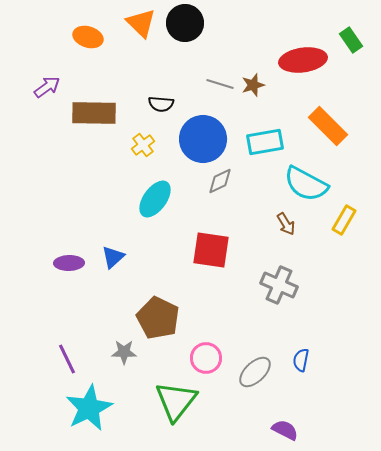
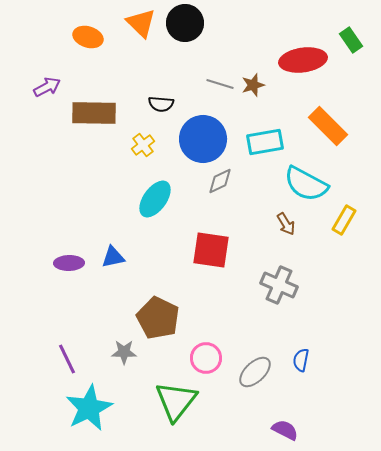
purple arrow: rotated 8 degrees clockwise
blue triangle: rotated 30 degrees clockwise
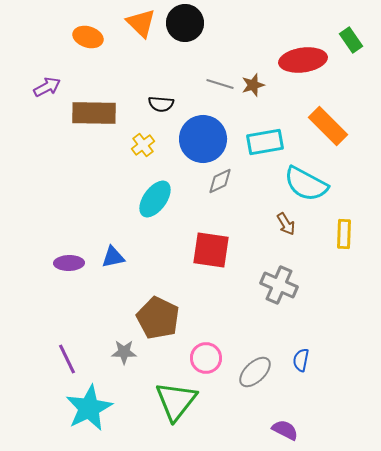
yellow rectangle: moved 14 px down; rotated 28 degrees counterclockwise
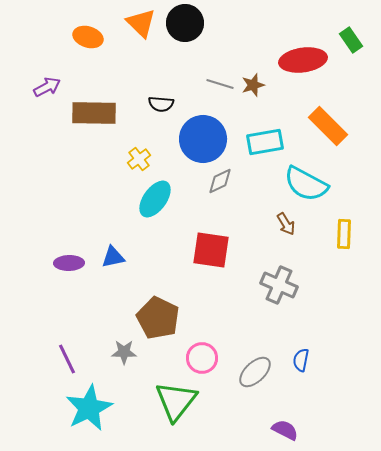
yellow cross: moved 4 px left, 14 px down
pink circle: moved 4 px left
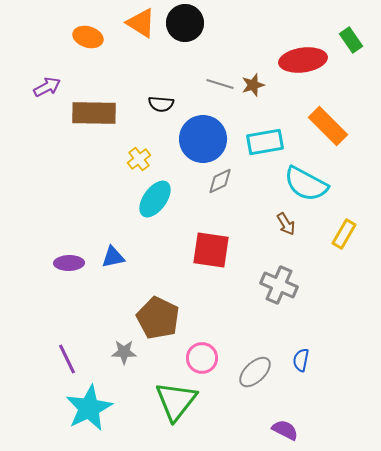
orange triangle: rotated 12 degrees counterclockwise
yellow rectangle: rotated 28 degrees clockwise
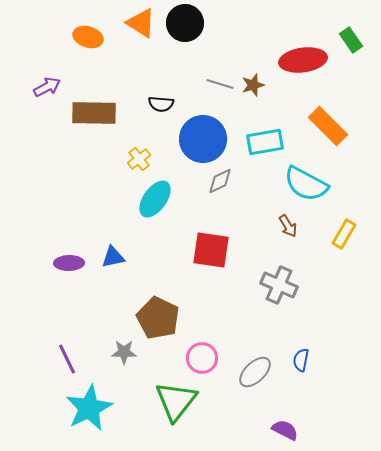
brown arrow: moved 2 px right, 2 px down
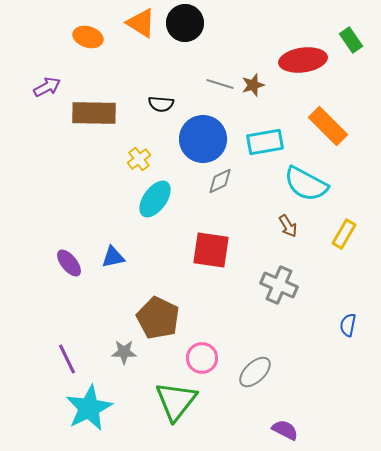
purple ellipse: rotated 52 degrees clockwise
blue semicircle: moved 47 px right, 35 px up
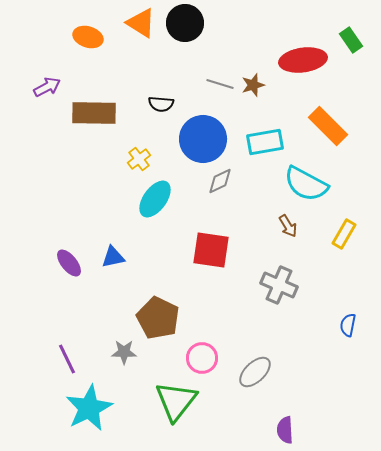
purple semicircle: rotated 120 degrees counterclockwise
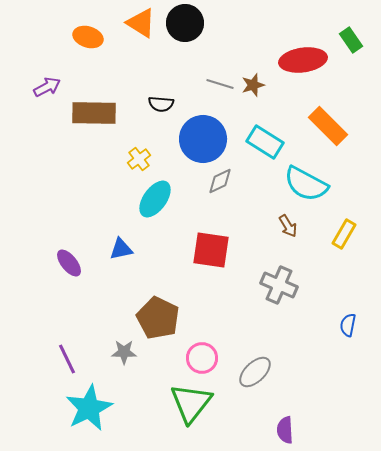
cyan rectangle: rotated 42 degrees clockwise
blue triangle: moved 8 px right, 8 px up
green triangle: moved 15 px right, 2 px down
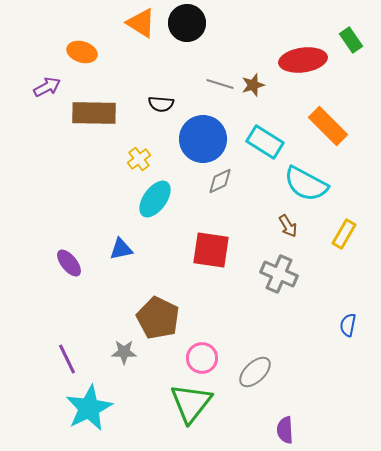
black circle: moved 2 px right
orange ellipse: moved 6 px left, 15 px down
gray cross: moved 11 px up
